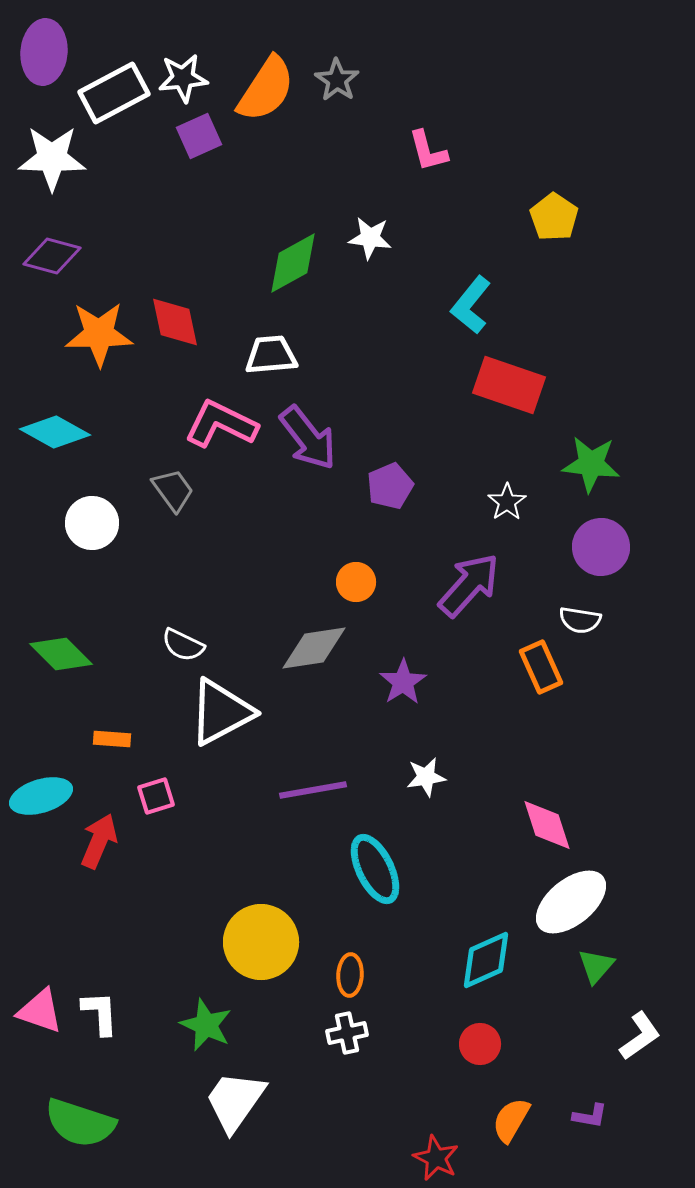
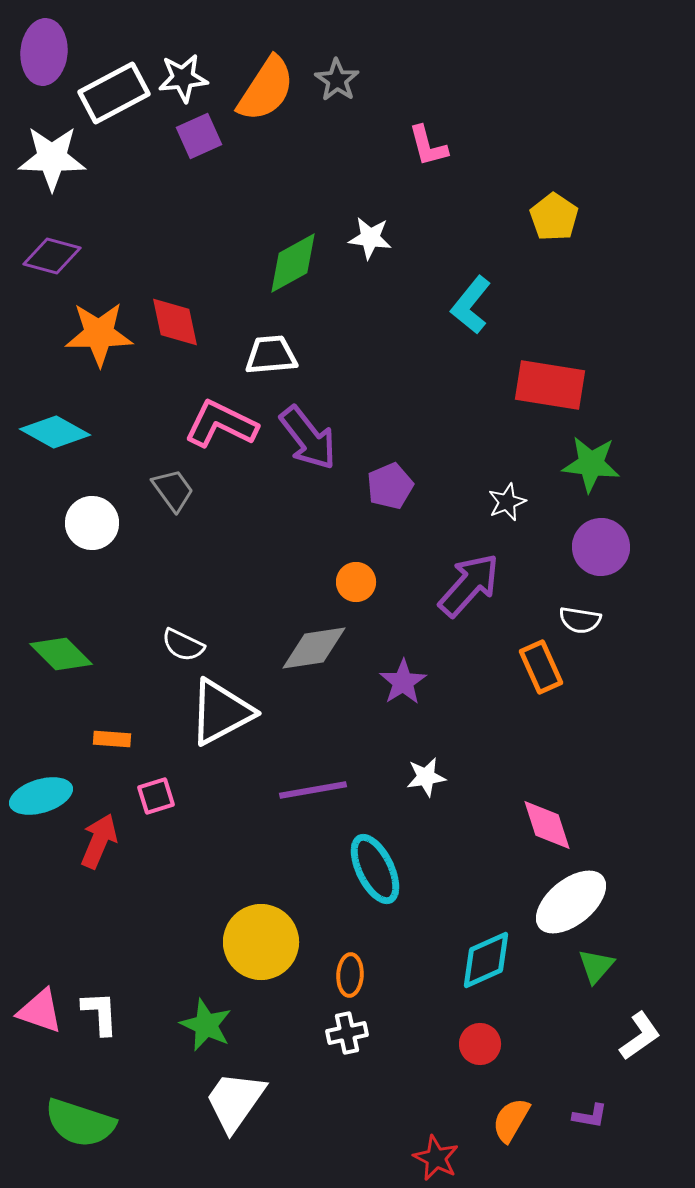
pink L-shape at (428, 151): moved 5 px up
red rectangle at (509, 385): moved 41 px right; rotated 10 degrees counterclockwise
white star at (507, 502): rotated 12 degrees clockwise
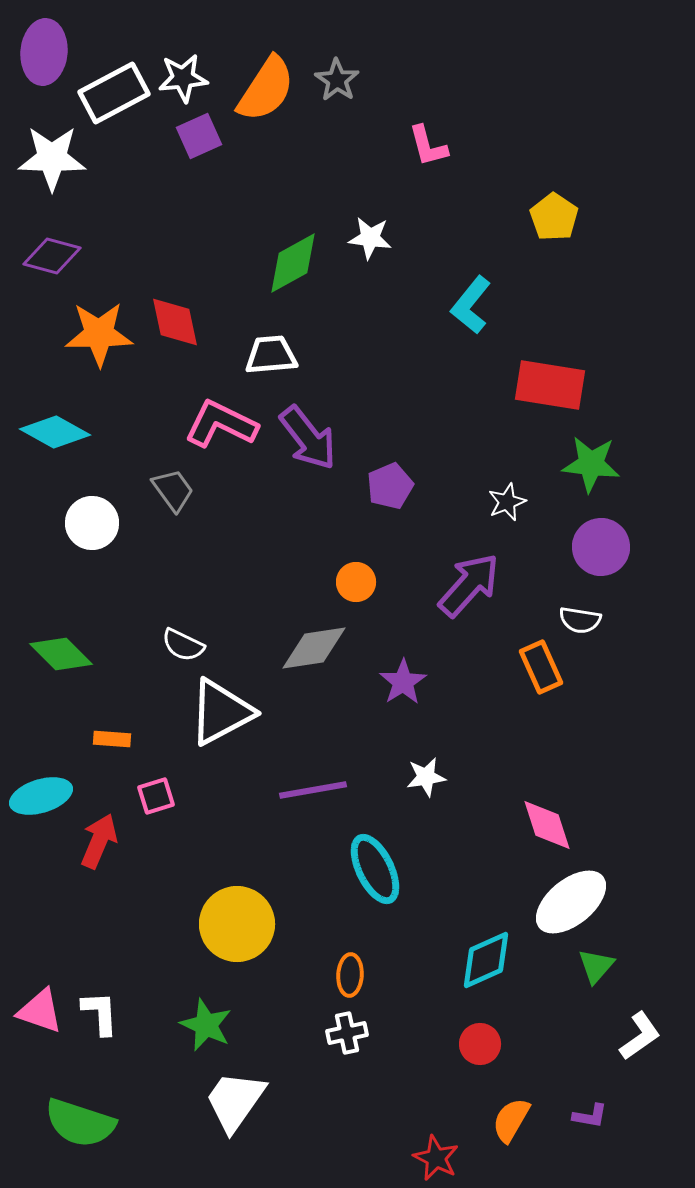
yellow circle at (261, 942): moved 24 px left, 18 px up
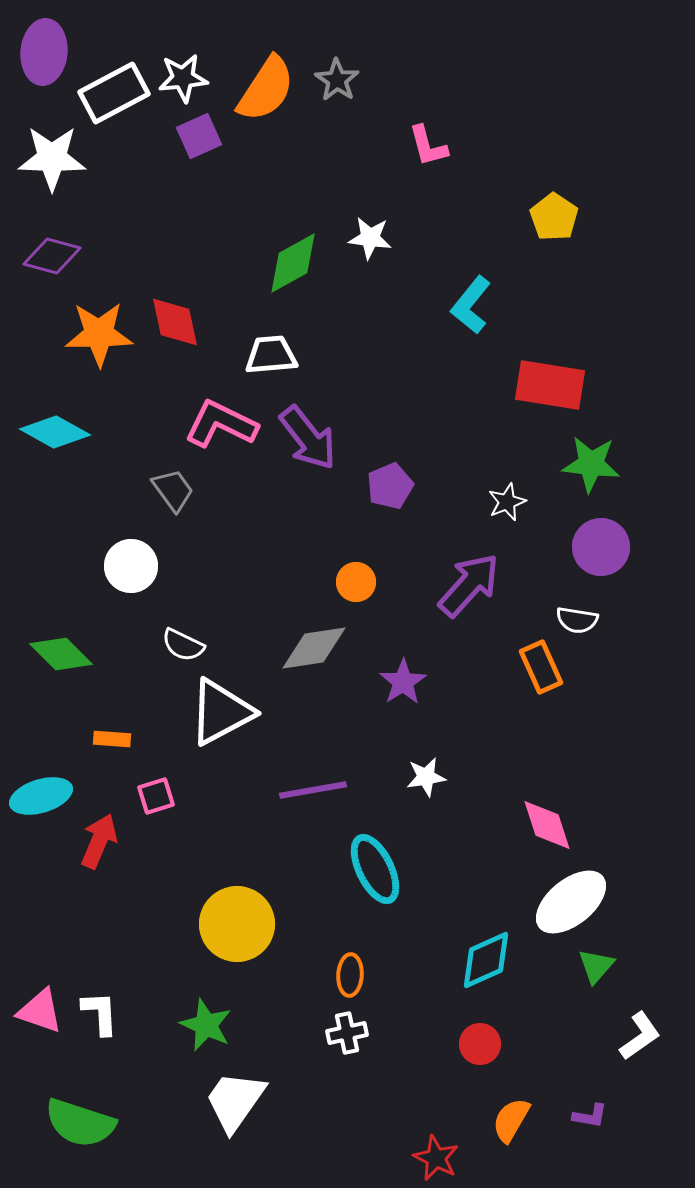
white circle at (92, 523): moved 39 px right, 43 px down
white semicircle at (580, 620): moved 3 px left
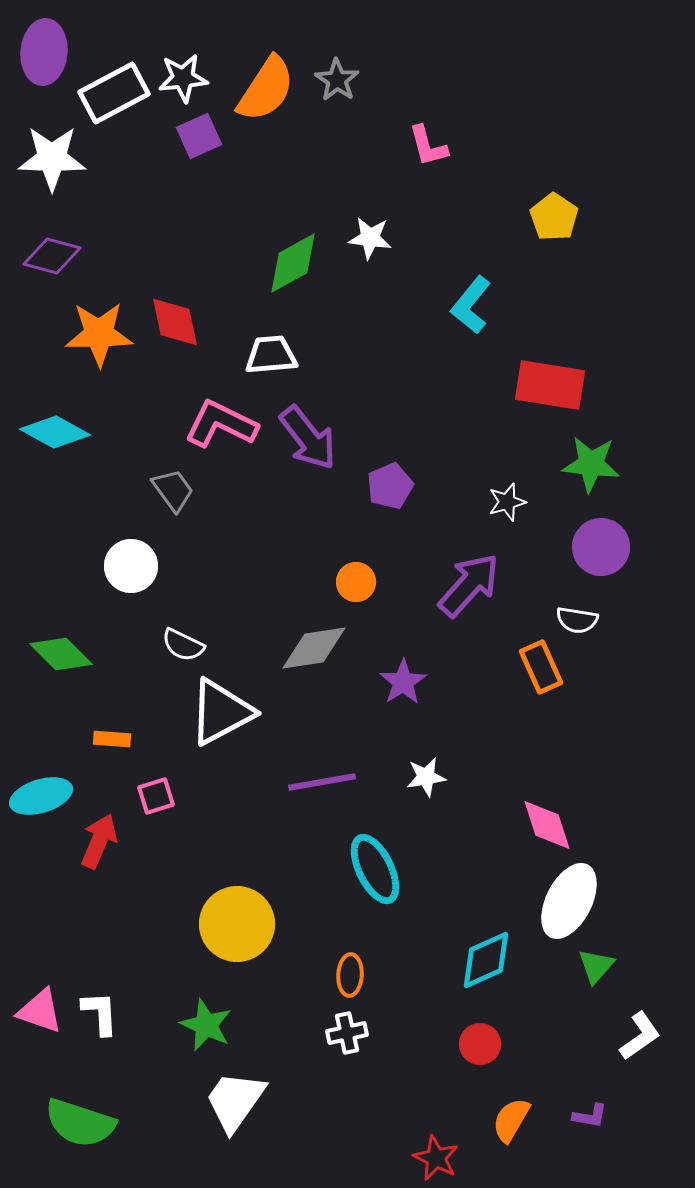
white star at (507, 502): rotated 6 degrees clockwise
purple line at (313, 790): moved 9 px right, 8 px up
white ellipse at (571, 902): moved 2 px left, 1 px up; rotated 24 degrees counterclockwise
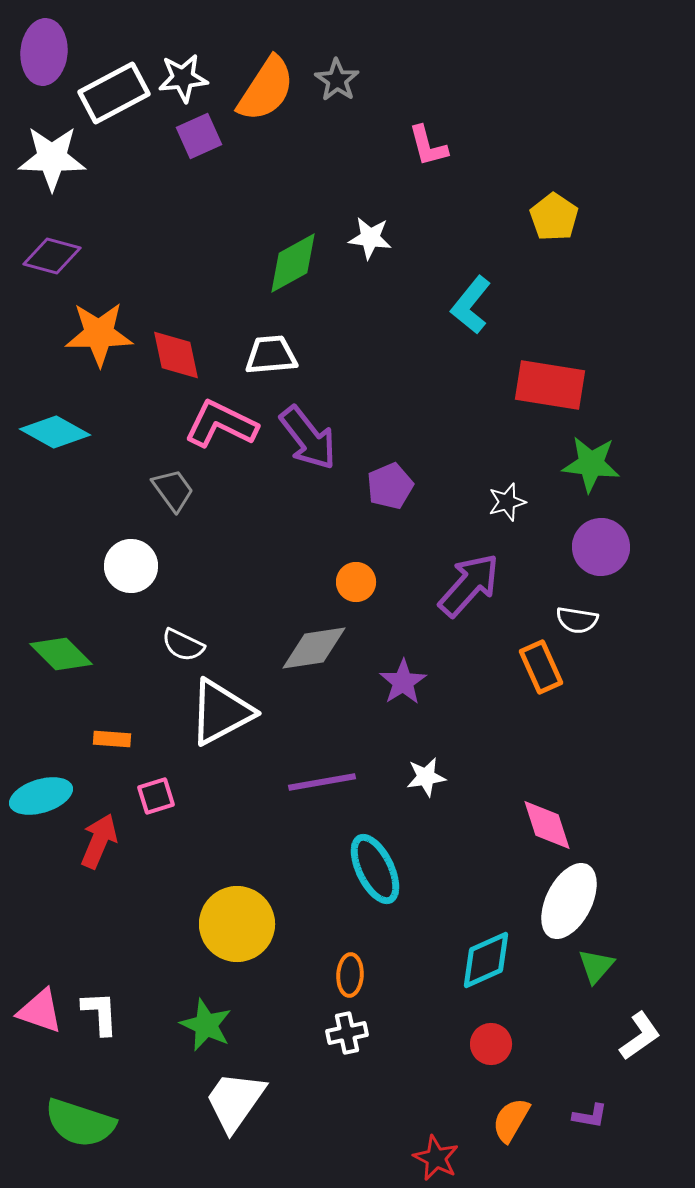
red diamond at (175, 322): moved 1 px right, 33 px down
red circle at (480, 1044): moved 11 px right
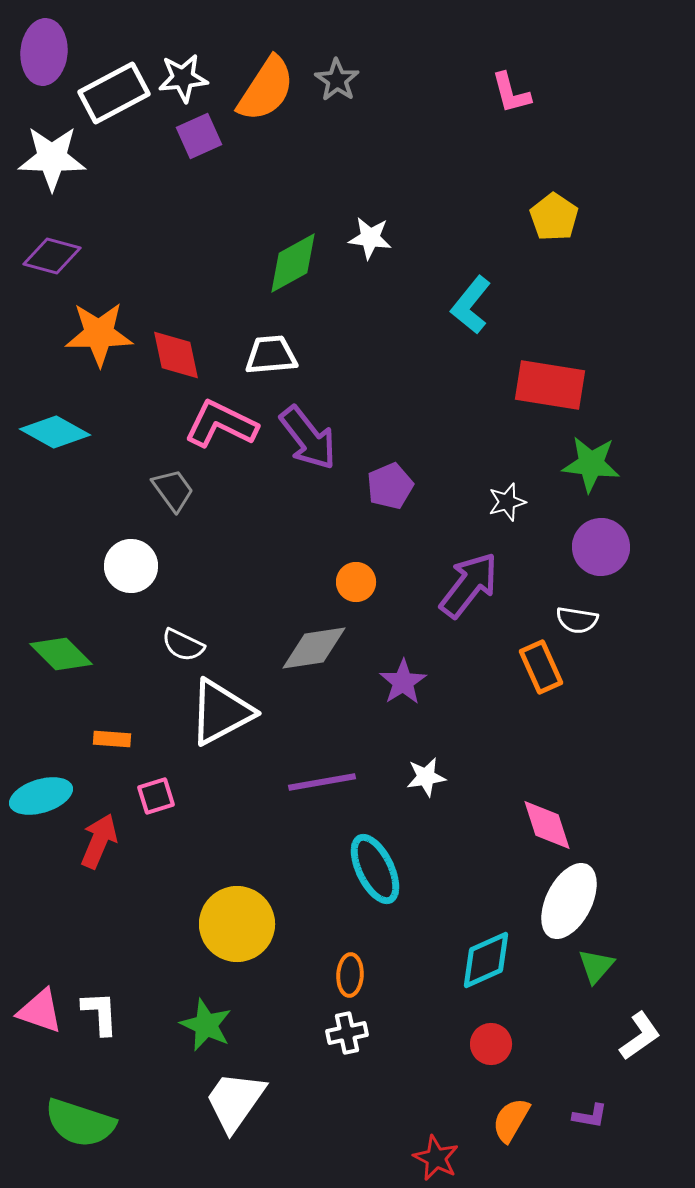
pink L-shape at (428, 146): moved 83 px right, 53 px up
purple arrow at (469, 585): rotated 4 degrees counterclockwise
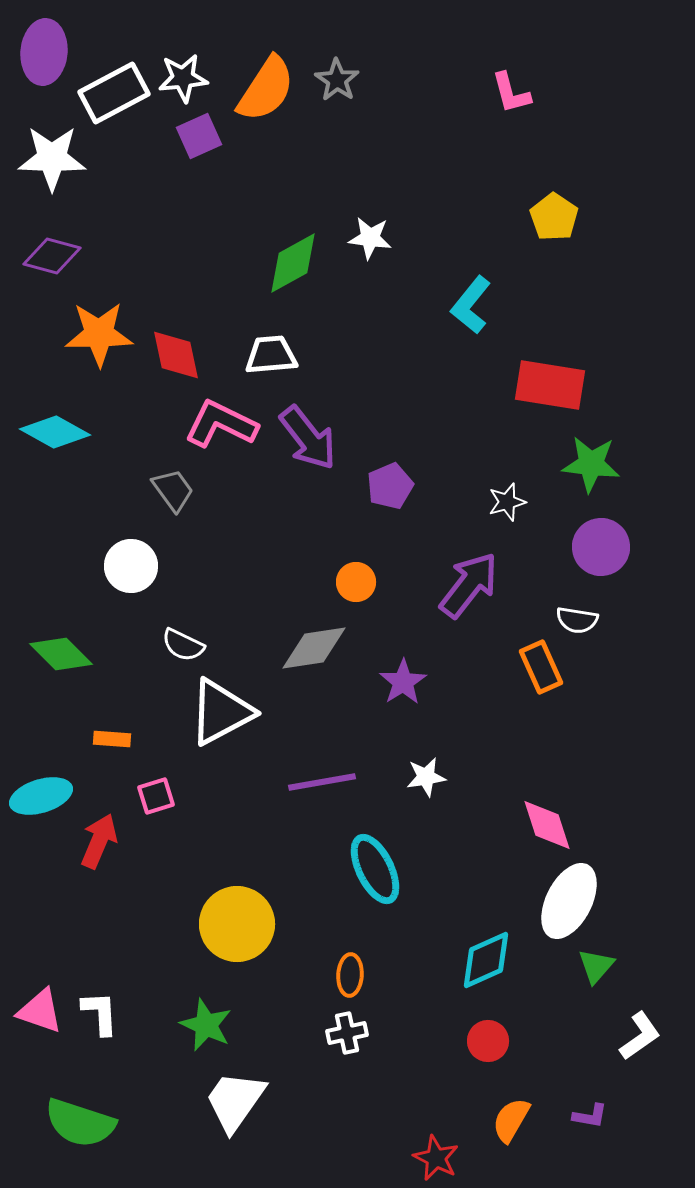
red circle at (491, 1044): moved 3 px left, 3 px up
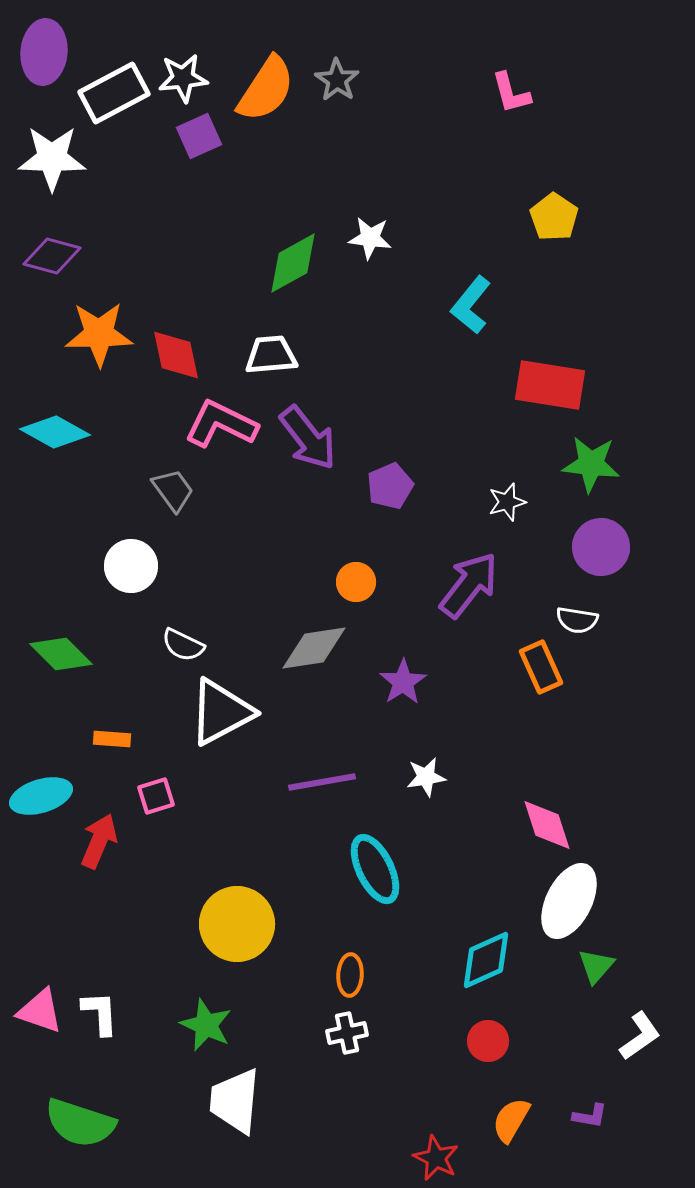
white trapezoid at (235, 1101): rotated 30 degrees counterclockwise
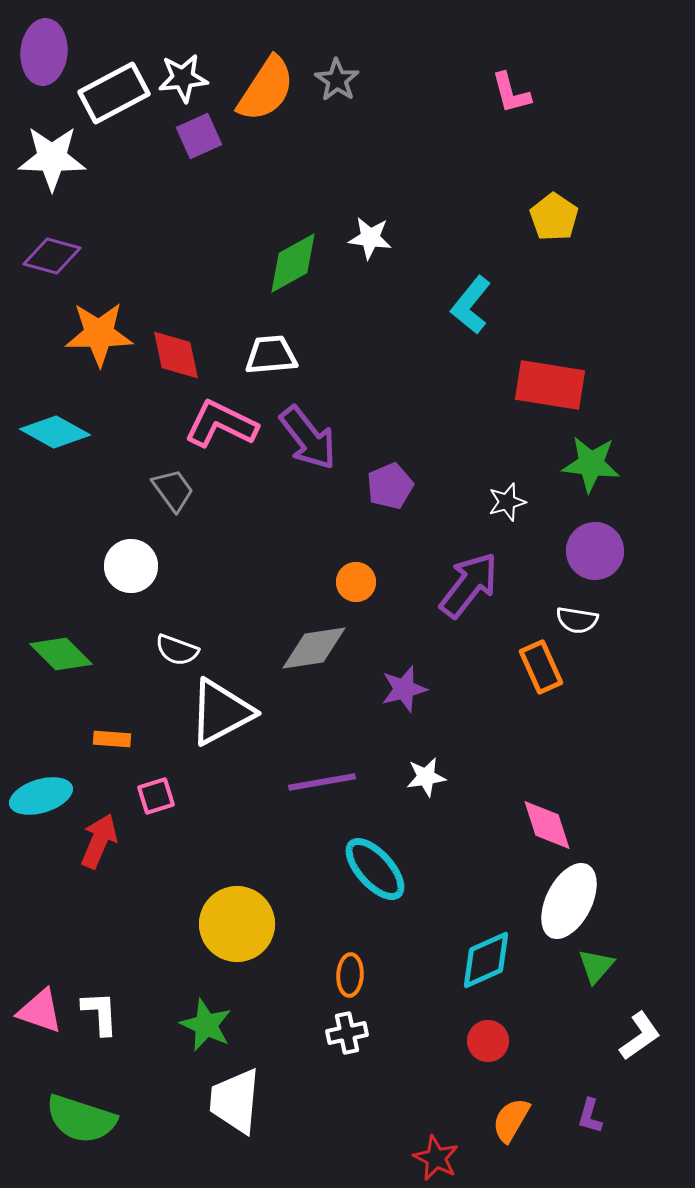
purple circle at (601, 547): moved 6 px left, 4 px down
white semicircle at (183, 645): moved 6 px left, 5 px down; rotated 6 degrees counterclockwise
purple star at (403, 682): moved 1 px right, 7 px down; rotated 18 degrees clockwise
cyan ellipse at (375, 869): rotated 16 degrees counterclockwise
purple L-shape at (590, 1116): rotated 96 degrees clockwise
green semicircle at (80, 1123): moved 1 px right, 4 px up
